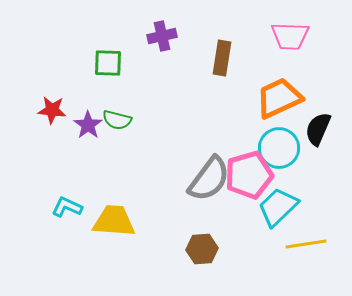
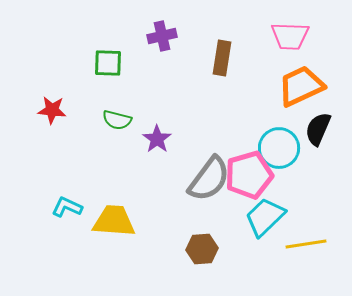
orange trapezoid: moved 22 px right, 12 px up
purple star: moved 69 px right, 14 px down
cyan trapezoid: moved 13 px left, 10 px down
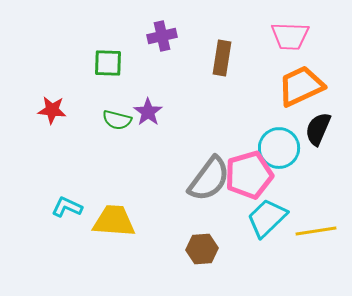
purple star: moved 9 px left, 27 px up
cyan trapezoid: moved 2 px right, 1 px down
yellow line: moved 10 px right, 13 px up
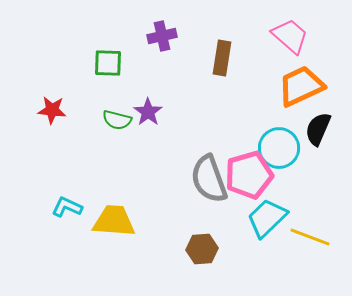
pink trapezoid: rotated 141 degrees counterclockwise
gray semicircle: rotated 123 degrees clockwise
yellow line: moved 6 px left, 6 px down; rotated 30 degrees clockwise
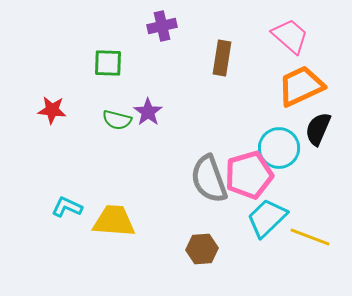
purple cross: moved 10 px up
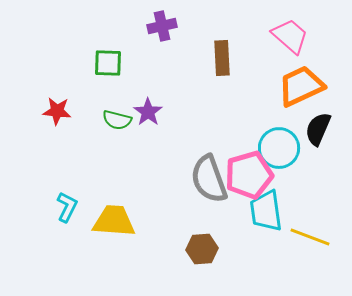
brown rectangle: rotated 12 degrees counterclockwise
red star: moved 5 px right, 1 px down
cyan L-shape: rotated 92 degrees clockwise
cyan trapezoid: moved 1 px left, 7 px up; rotated 54 degrees counterclockwise
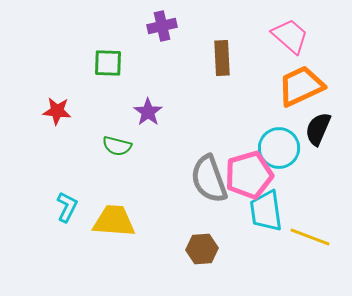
green semicircle: moved 26 px down
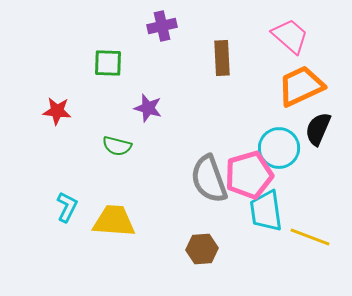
purple star: moved 4 px up; rotated 20 degrees counterclockwise
